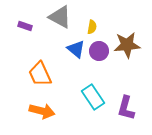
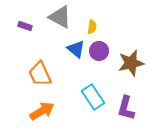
brown star: moved 4 px right, 18 px down; rotated 8 degrees counterclockwise
orange arrow: rotated 45 degrees counterclockwise
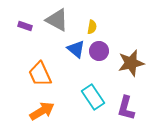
gray triangle: moved 3 px left, 3 px down
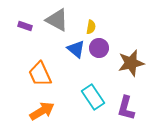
yellow semicircle: moved 1 px left
purple circle: moved 3 px up
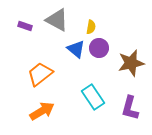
orange trapezoid: rotated 76 degrees clockwise
purple L-shape: moved 4 px right
